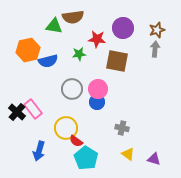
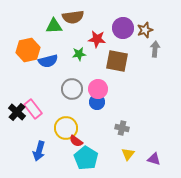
green triangle: rotated 12 degrees counterclockwise
brown star: moved 12 px left
yellow triangle: rotated 32 degrees clockwise
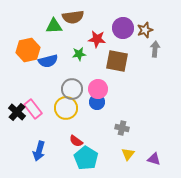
yellow circle: moved 20 px up
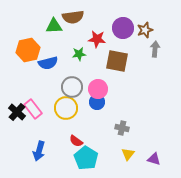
blue semicircle: moved 2 px down
gray circle: moved 2 px up
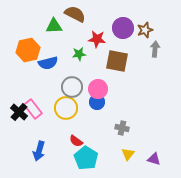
brown semicircle: moved 2 px right, 3 px up; rotated 145 degrees counterclockwise
black cross: moved 2 px right
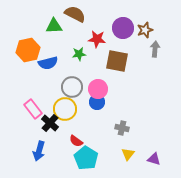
yellow circle: moved 1 px left, 1 px down
black cross: moved 31 px right, 11 px down
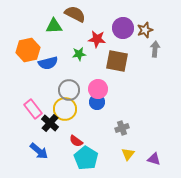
gray circle: moved 3 px left, 3 px down
gray cross: rotated 32 degrees counterclockwise
blue arrow: rotated 66 degrees counterclockwise
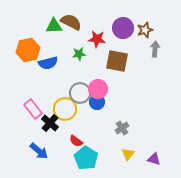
brown semicircle: moved 4 px left, 8 px down
gray circle: moved 11 px right, 3 px down
gray cross: rotated 16 degrees counterclockwise
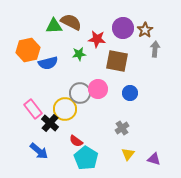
brown star: rotated 14 degrees counterclockwise
blue circle: moved 33 px right, 9 px up
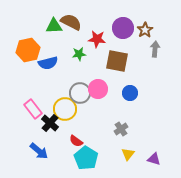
gray cross: moved 1 px left, 1 px down
